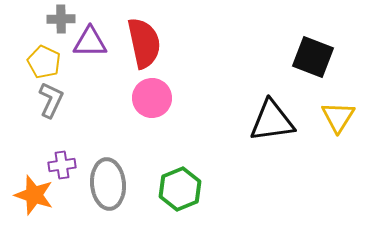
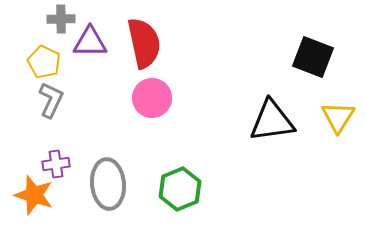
purple cross: moved 6 px left, 1 px up
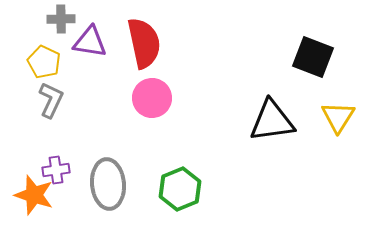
purple triangle: rotated 9 degrees clockwise
purple cross: moved 6 px down
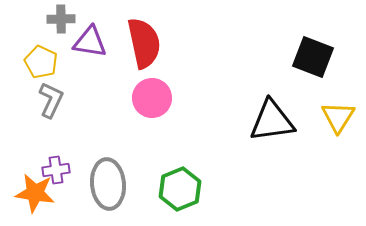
yellow pentagon: moved 3 px left
orange star: moved 1 px right, 2 px up; rotated 9 degrees counterclockwise
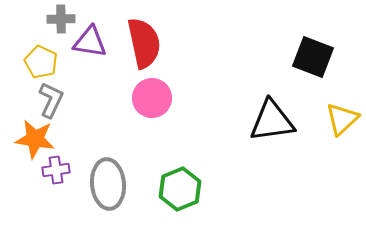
yellow triangle: moved 4 px right, 2 px down; rotated 15 degrees clockwise
orange star: moved 54 px up
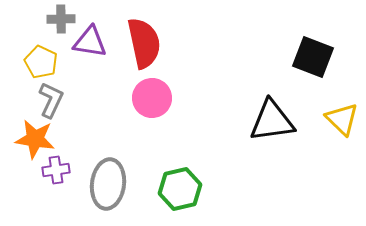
yellow triangle: rotated 33 degrees counterclockwise
gray ellipse: rotated 12 degrees clockwise
green hexagon: rotated 9 degrees clockwise
